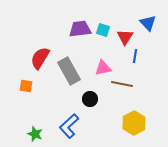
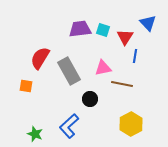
yellow hexagon: moved 3 px left, 1 px down
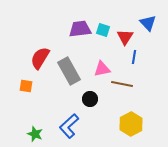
blue line: moved 1 px left, 1 px down
pink triangle: moved 1 px left, 1 px down
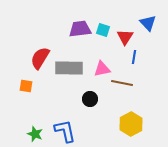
gray rectangle: moved 3 px up; rotated 60 degrees counterclockwise
brown line: moved 1 px up
blue L-shape: moved 4 px left, 5 px down; rotated 120 degrees clockwise
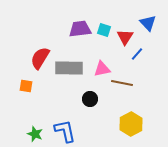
cyan square: moved 1 px right
blue line: moved 3 px right, 3 px up; rotated 32 degrees clockwise
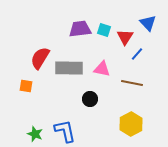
pink triangle: rotated 24 degrees clockwise
brown line: moved 10 px right
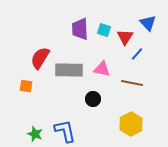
purple trapezoid: rotated 85 degrees counterclockwise
gray rectangle: moved 2 px down
black circle: moved 3 px right
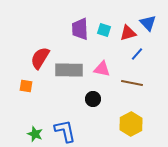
red triangle: moved 3 px right, 4 px up; rotated 42 degrees clockwise
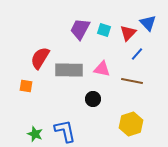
purple trapezoid: rotated 30 degrees clockwise
red triangle: rotated 30 degrees counterclockwise
brown line: moved 2 px up
yellow hexagon: rotated 10 degrees clockwise
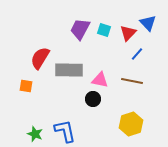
pink triangle: moved 2 px left, 11 px down
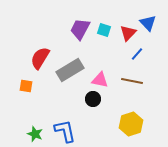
gray rectangle: moved 1 px right; rotated 32 degrees counterclockwise
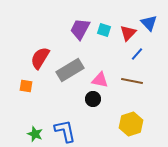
blue triangle: moved 1 px right
